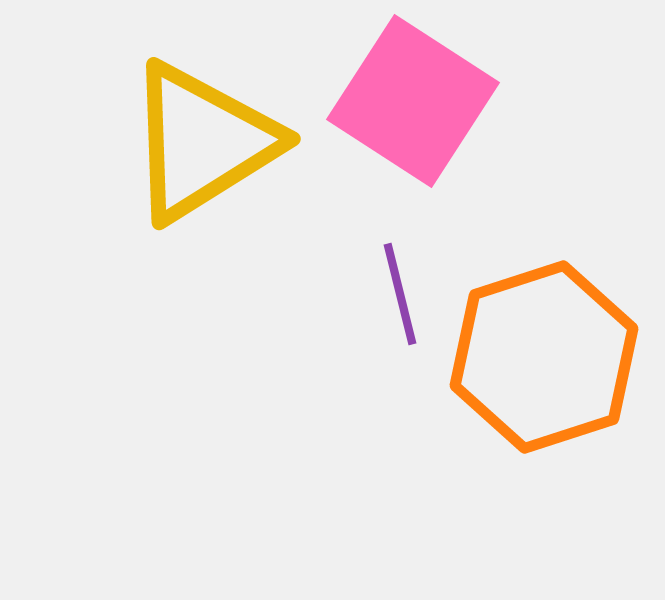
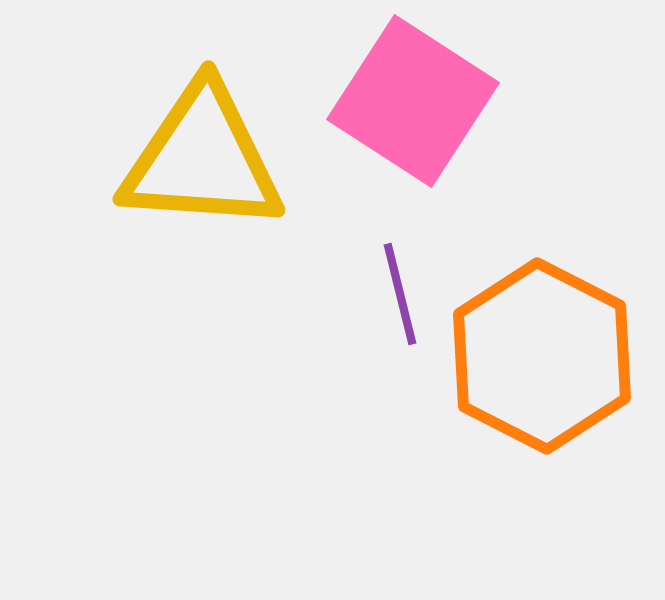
yellow triangle: moved 17 px down; rotated 36 degrees clockwise
orange hexagon: moved 2 px left, 1 px up; rotated 15 degrees counterclockwise
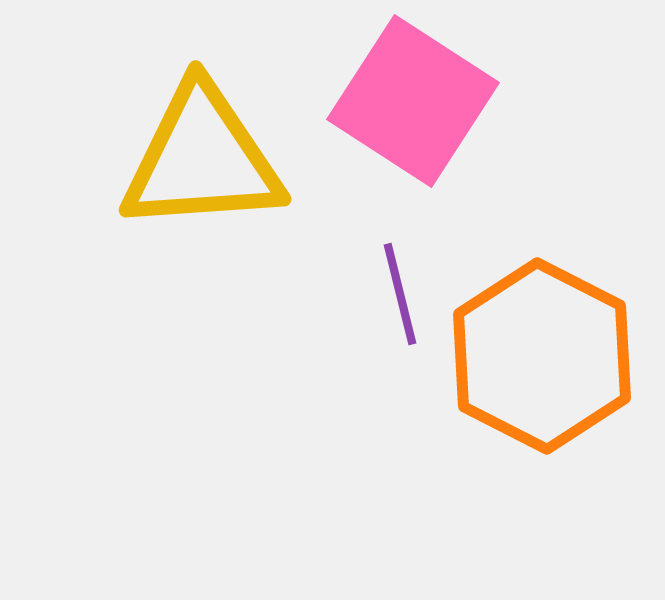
yellow triangle: rotated 8 degrees counterclockwise
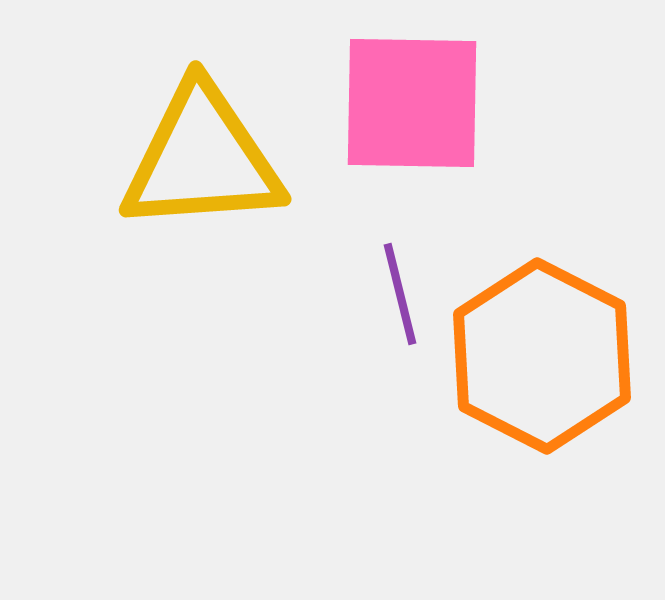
pink square: moved 1 px left, 2 px down; rotated 32 degrees counterclockwise
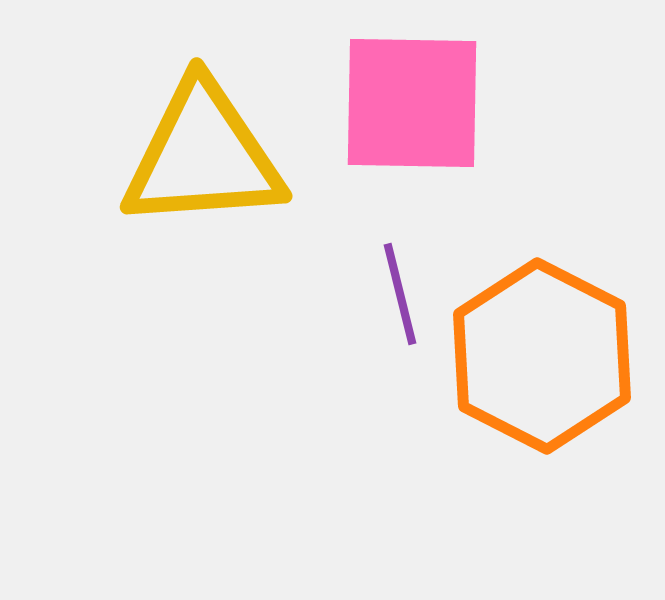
yellow triangle: moved 1 px right, 3 px up
